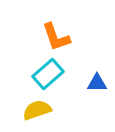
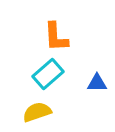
orange L-shape: rotated 16 degrees clockwise
yellow semicircle: moved 2 px down
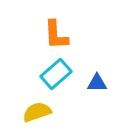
orange L-shape: moved 2 px up
cyan rectangle: moved 8 px right
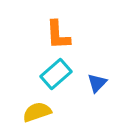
orange L-shape: moved 2 px right
blue triangle: rotated 45 degrees counterclockwise
